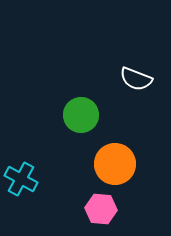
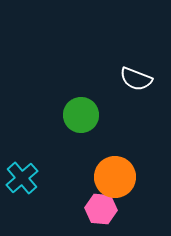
orange circle: moved 13 px down
cyan cross: moved 1 px right, 1 px up; rotated 20 degrees clockwise
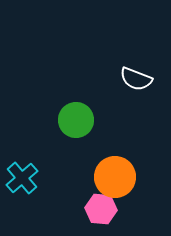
green circle: moved 5 px left, 5 px down
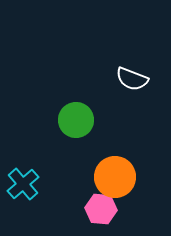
white semicircle: moved 4 px left
cyan cross: moved 1 px right, 6 px down
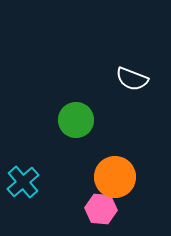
cyan cross: moved 2 px up
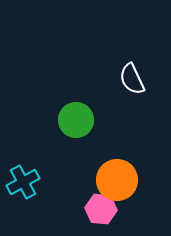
white semicircle: rotated 44 degrees clockwise
orange circle: moved 2 px right, 3 px down
cyan cross: rotated 12 degrees clockwise
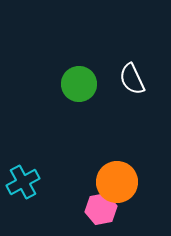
green circle: moved 3 px right, 36 px up
orange circle: moved 2 px down
pink hexagon: rotated 16 degrees counterclockwise
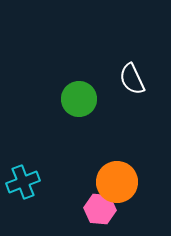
green circle: moved 15 px down
cyan cross: rotated 8 degrees clockwise
pink hexagon: moved 1 px left; rotated 16 degrees clockwise
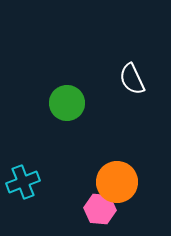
green circle: moved 12 px left, 4 px down
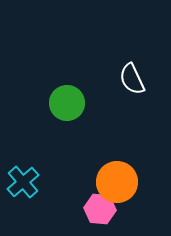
cyan cross: rotated 20 degrees counterclockwise
